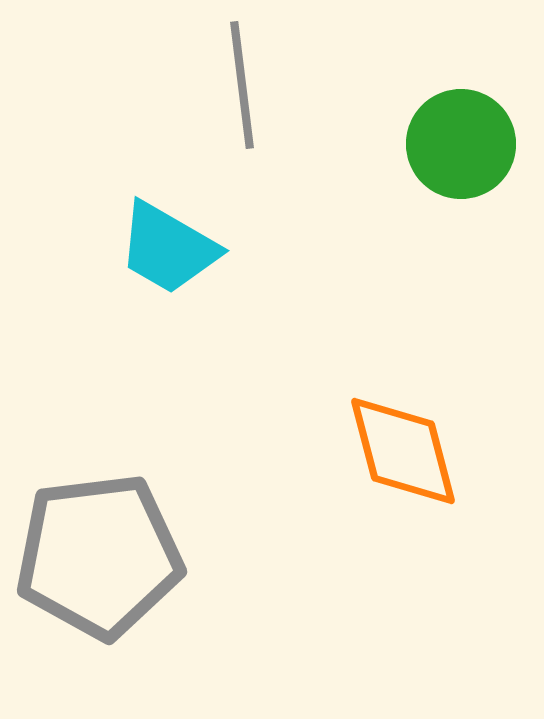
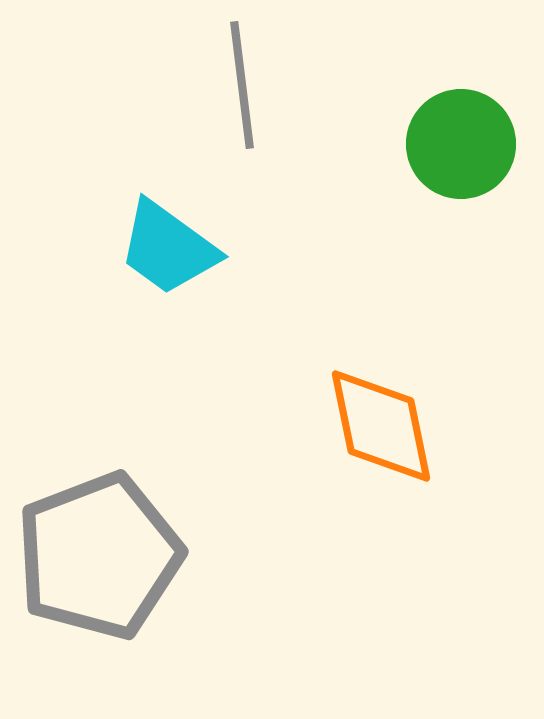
cyan trapezoid: rotated 6 degrees clockwise
orange diamond: moved 22 px left, 25 px up; rotated 3 degrees clockwise
gray pentagon: rotated 14 degrees counterclockwise
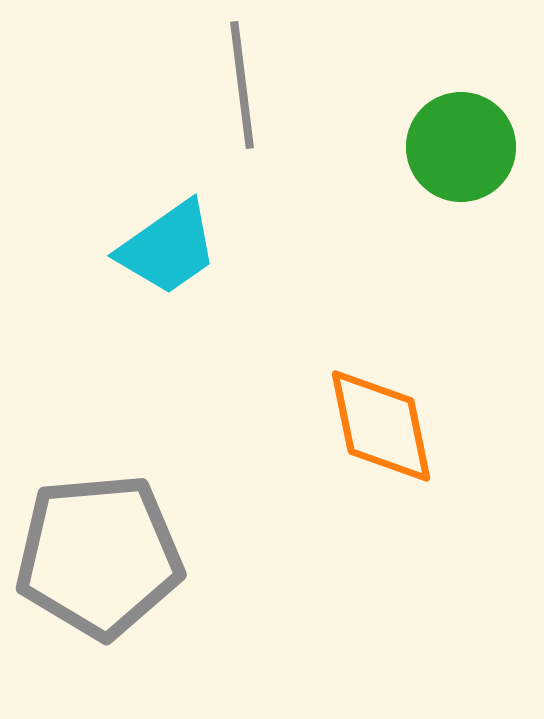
green circle: moved 3 px down
cyan trapezoid: rotated 71 degrees counterclockwise
gray pentagon: rotated 16 degrees clockwise
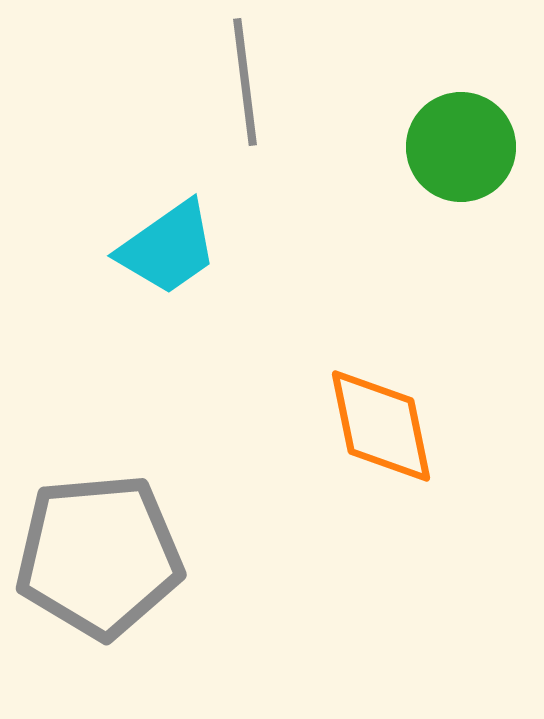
gray line: moved 3 px right, 3 px up
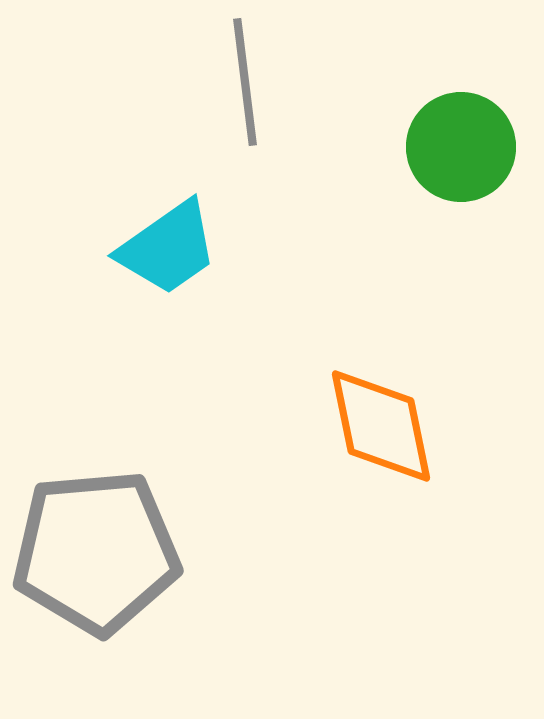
gray pentagon: moved 3 px left, 4 px up
